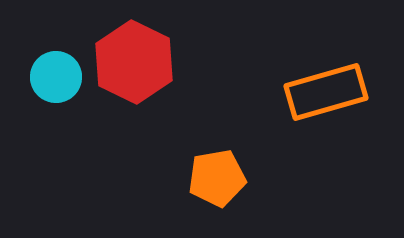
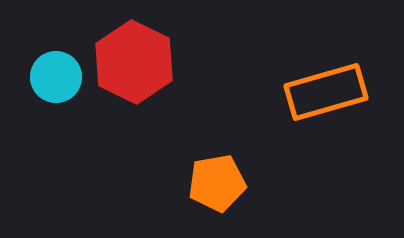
orange pentagon: moved 5 px down
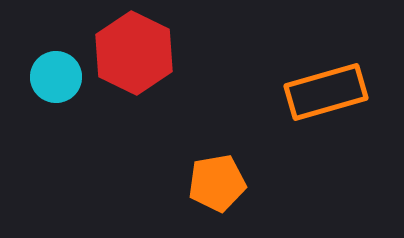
red hexagon: moved 9 px up
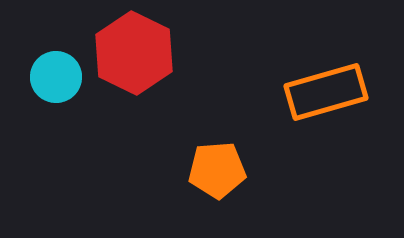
orange pentagon: moved 13 px up; rotated 6 degrees clockwise
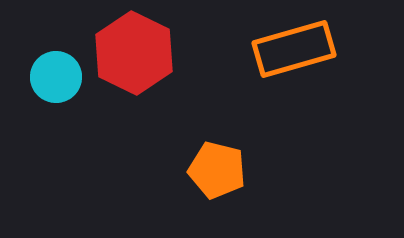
orange rectangle: moved 32 px left, 43 px up
orange pentagon: rotated 18 degrees clockwise
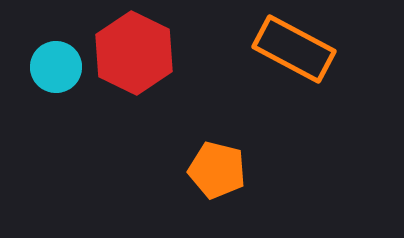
orange rectangle: rotated 44 degrees clockwise
cyan circle: moved 10 px up
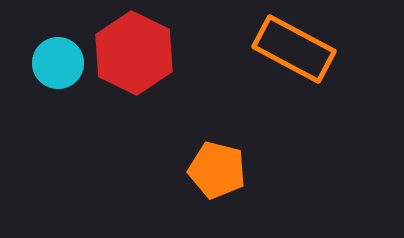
cyan circle: moved 2 px right, 4 px up
